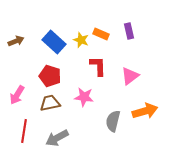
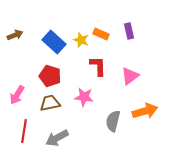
brown arrow: moved 1 px left, 6 px up
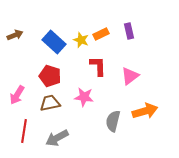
orange rectangle: rotated 49 degrees counterclockwise
